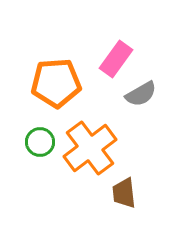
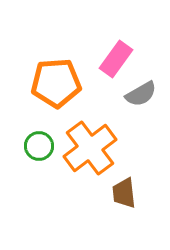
green circle: moved 1 px left, 4 px down
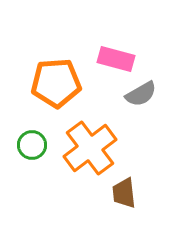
pink rectangle: rotated 69 degrees clockwise
green circle: moved 7 px left, 1 px up
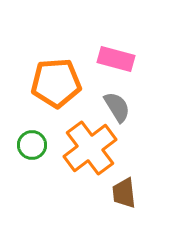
gray semicircle: moved 24 px left, 13 px down; rotated 92 degrees counterclockwise
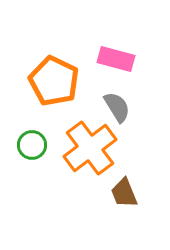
orange pentagon: moved 2 px left, 2 px up; rotated 30 degrees clockwise
brown trapezoid: rotated 16 degrees counterclockwise
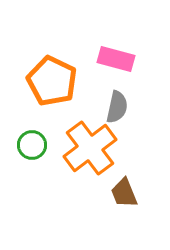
orange pentagon: moved 2 px left
gray semicircle: rotated 44 degrees clockwise
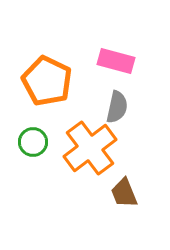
pink rectangle: moved 2 px down
orange pentagon: moved 5 px left
green circle: moved 1 px right, 3 px up
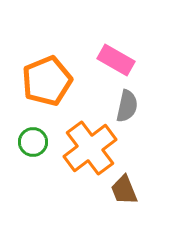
pink rectangle: moved 1 px up; rotated 15 degrees clockwise
orange pentagon: rotated 24 degrees clockwise
gray semicircle: moved 10 px right, 1 px up
brown trapezoid: moved 3 px up
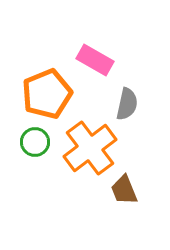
pink rectangle: moved 21 px left
orange pentagon: moved 13 px down
gray semicircle: moved 2 px up
green circle: moved 2 px right
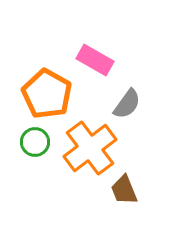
orange pentagon: rotated 21 degrees counterclockwise
gray semicircle: rotated 24 degrees clockwise
